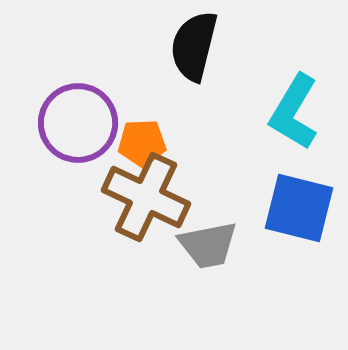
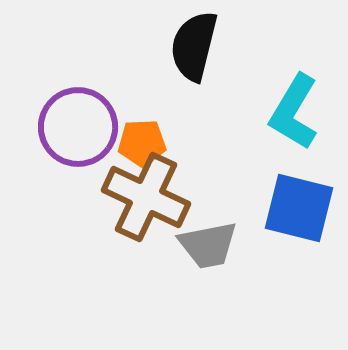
purple circle: moved 4 px down
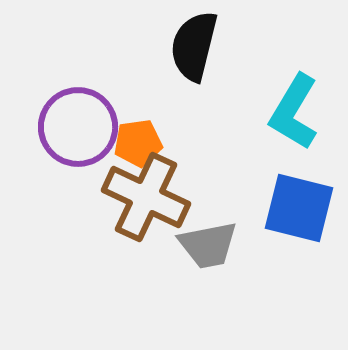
orange pentagon: moved 4 px left; rotated 6 degrees counterclockwise
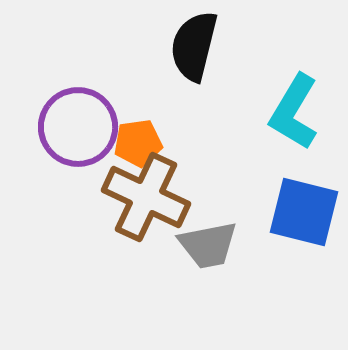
blue square: moved 5 px right, 4 px down
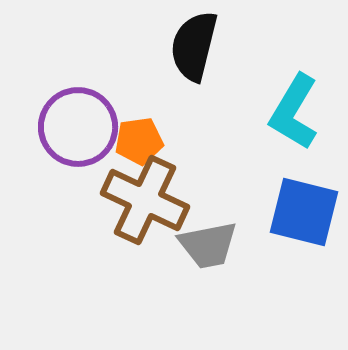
orange pentagon: moved 1 px right, 2 px up
brown cross: moved 1 px left, 3 px down
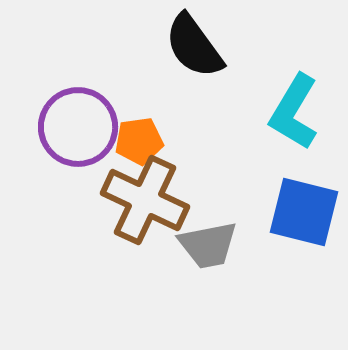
black semicircle: rotated 50 degrees counterclockwise
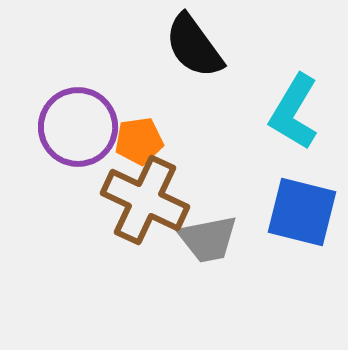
blue square: moved 2 px left
gray trapezoid: moved 6 px up
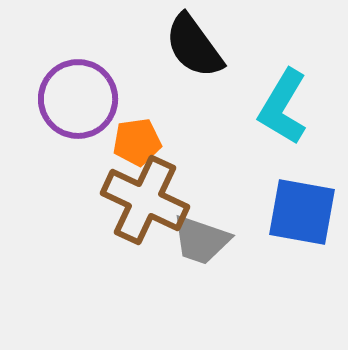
cyan L-shape: moved 11 px left, 5 px up
purple circle: moved 28 px up
orange pentagon: moved 2 px left, 1 px down
blue square: rotated 4 degrees counterclockwise
gray trapezoid: moved 7 px left, 1 px down; rotated 30 degrees clockwise
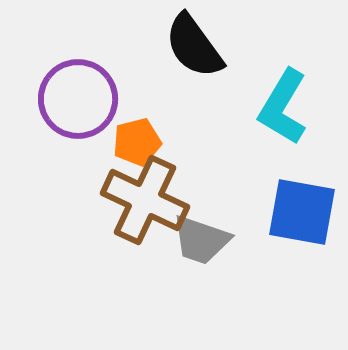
orange pentagon: rotated 6 degrees counterclockwise
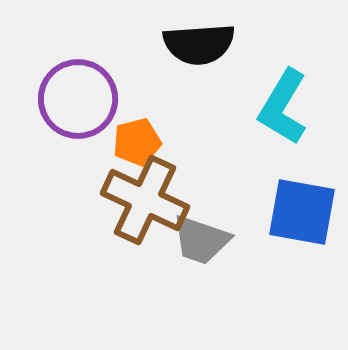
black semicircle: moved 5 px right, 2 px up; rotated 58 degrees counterclockwise
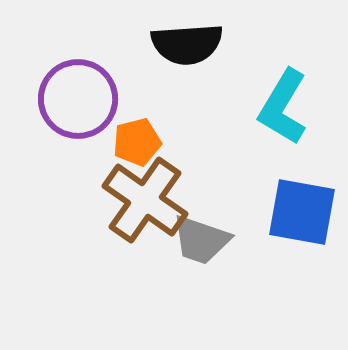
black semicircle: moved 12 px left
brown cross: rotated 10 degrees clockwise
